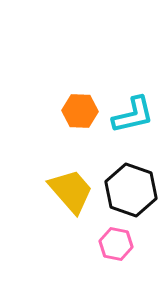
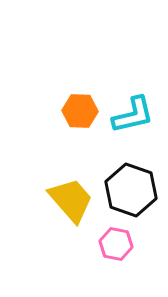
yellow trapezoid: moved 9 px down
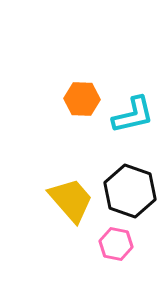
orange hexagon: moved 2 px right, 12 px up
black hexagon: moved 1 px left, 1 px down
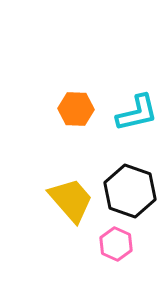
orange hexagon: moved 6 px left, 10 px down
cyan L-shape: moved 4 px right, 2 px up
pink hexagon: rotated 12 degrees clockwise
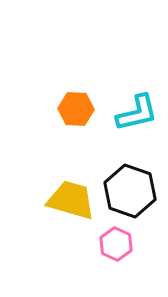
yellow trapezoid: rotated 33 degrees counterclockwise
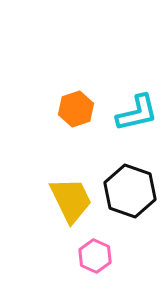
orange hexagon: rotated 20 degrees counterclockwise
yellow trapezoid: rotated 48 degrees clockwise
pink hexagon: moved 21 px left, 12 px down
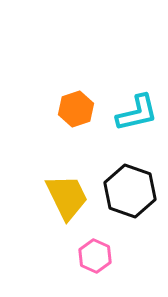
yellow trapezoid: moved 4 px left, 3 px up
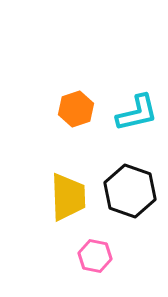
yellow trapezoid: moved 1 px right; rotated 24 degrees clockwise
pink hexagon: rotated 12 degrees counterclockwise
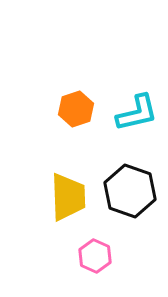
pink hexagon: rotated 12 degrees clockwise
